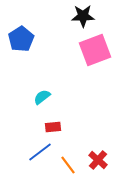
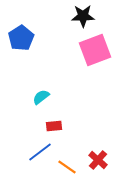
blue pentagon: moved 1 px up
cyan semicircle: moved 1 px left
red rectangle: moved 1 px right, 1 px up
orange line: moved 1 px left, 2 px down; rotated 18 degrees counterclockwise
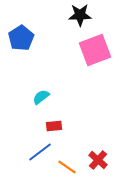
black star: moved 3 px left, 1 px up
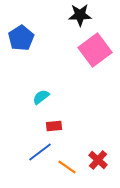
pink square: rotated 16 degrees counterclockwise
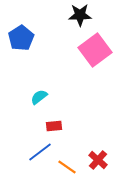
cyan semicircle: moved 2 px left
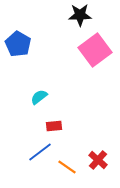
blue pentagon: moved 3 px left, 6 px down; rotated 10 degrees counterclockwise
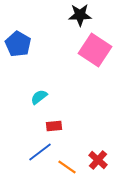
pink square: rotated 20 degrees counterclockwise
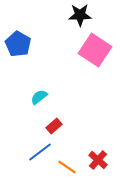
red rectangle: rotated 35 degrees counterclockwise
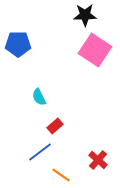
black star: moved 5 px right
blue pentagon: rotated 30 degrees counterclockwise
cyan semicircle: rotated 78 degrees counterclockwise
red rectangle: moved 1 px right
orange line: moved 6 px left, 8 px down
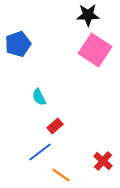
black star: moved 3 px right
blue pentagon: rotated 20 degrees counterclockwise
red cross: moved 5 px right, 1 px down
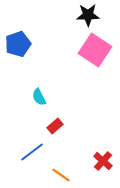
blue line: moved 8 px left
